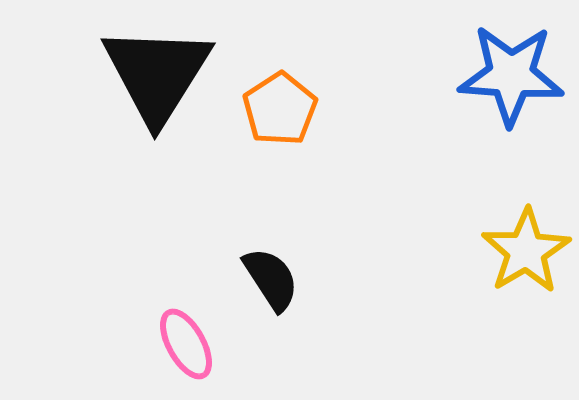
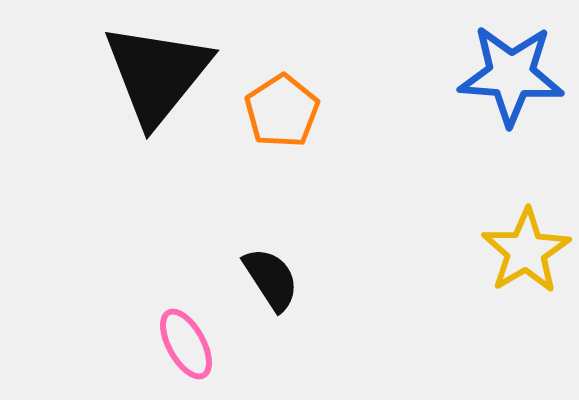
black triangle: rotated 7 degrees clockwise
orange pentagon: moved 2 px right, 2 px down
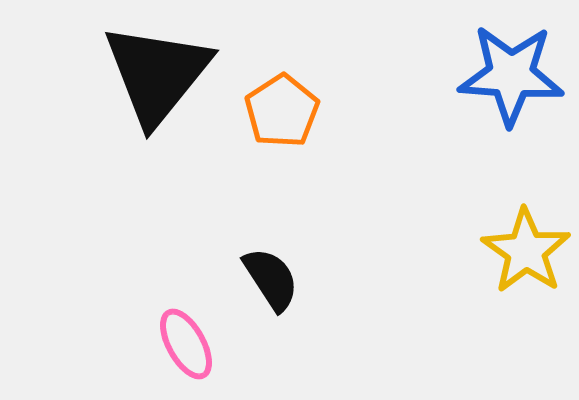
yellow star: rotated 6 degrees counterclockwise
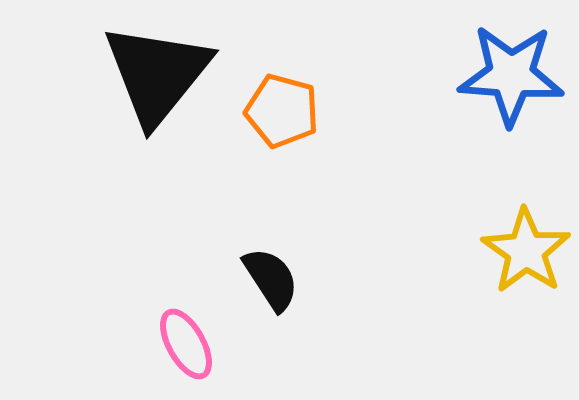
orange pentagon: rotated 24 degrees counterclockwise
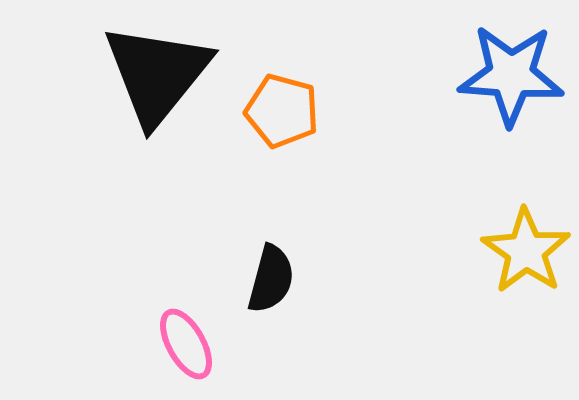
black semicircle: rotated 48 degrees clockwise
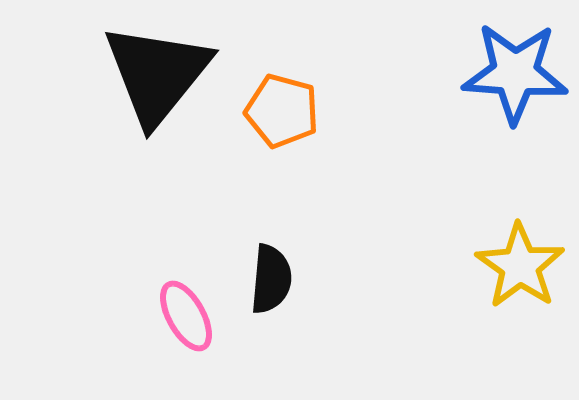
blue star: moved 4 px right, 2 px up
yellow star: moved 6 px left, 15 px down
black semicircle: rotated 10 degrees counterclockwise
pink ellipse: moved 28 px up
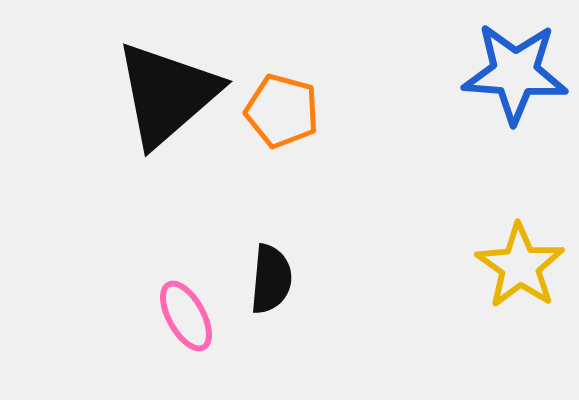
black triangle: moved 10 px right, 20 px down; rotated 10 degrees clockwise
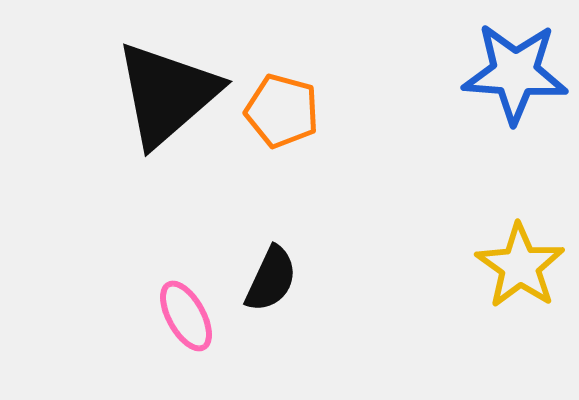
black semicircle: rotated 20 degrees clockwise
